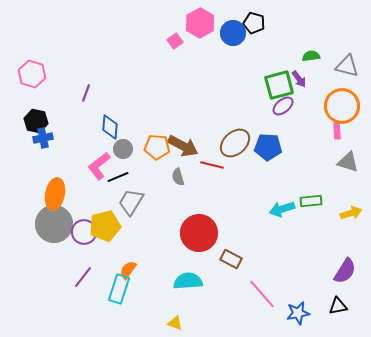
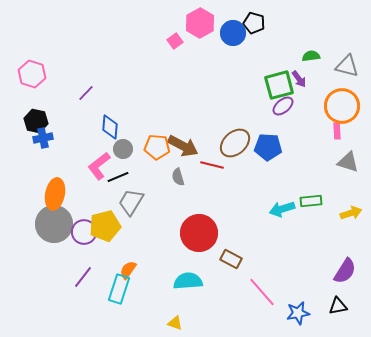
purple line at (86, 93): rotated 24 degrees clockwise
pink line at (262, 294): moved 2 px up
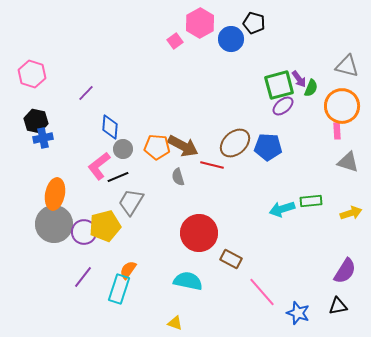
blue circle at (233, 33): moved 2 px left, 6 px down
green semicircle at (311, 56): moved 32 px down; rotated 120 degrees clockwise
cyan semicircle at (188, 281): rotated 16 degrees clockwise
blue star at (298, 313): rotated 30 degrees clockwise
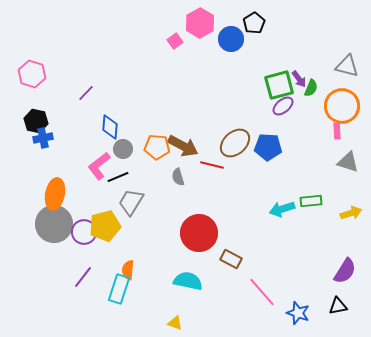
black pentagon at (254, 23): rotated 25 degrees clockwise
orange semicircle at (128, 270): rotated 30 degrees counterclockwise
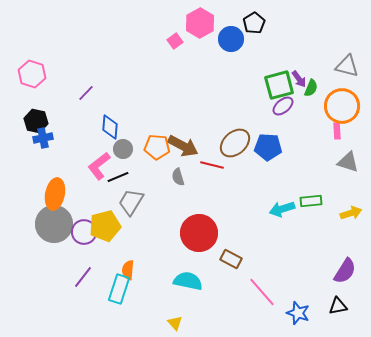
yellow triangle at (175, 323): rotated 28 degrees clockwise
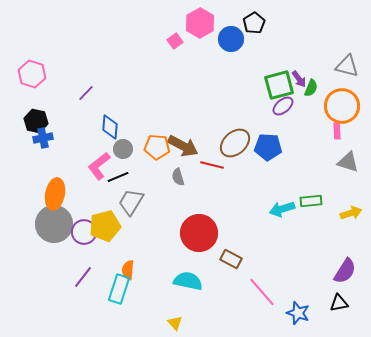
black triangle at (338, 306): moved 1 px right, 3 px up
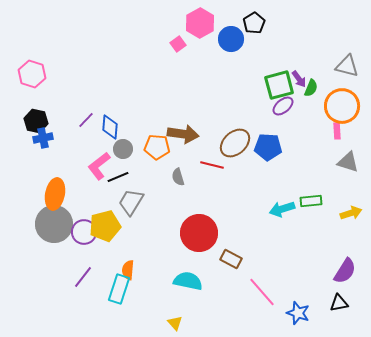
pink square at (175, 41): moved 3 px right, 3 px down
purple line at (86, 93): moved 27 px down
brown arrow at (183, 146): moved 12 px up; rotated 20 degrees counterclockwise
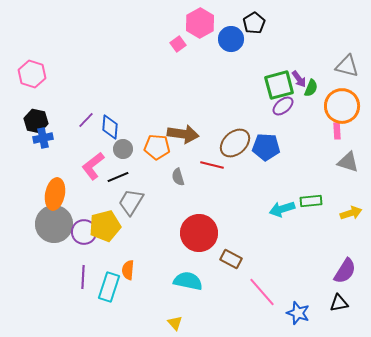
blue pentagon at (268, 147): moved 2 px left
pink L-shape at (99, 166): moved 6 px left
purple line at (83, 277): rotated 35 degrees counterclockwise
cyan rectangle at (119, 289): moved 10 px left, 2 px up
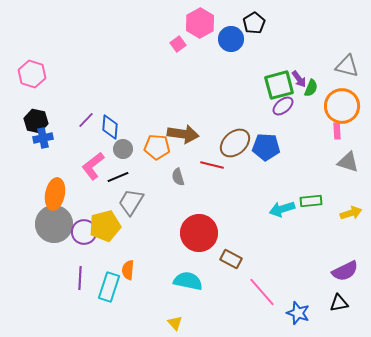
purple semicircle at (345, 271): rotated 32 degrees clockwise
purple line at (83, 277): moved 3 px left, 1 px down
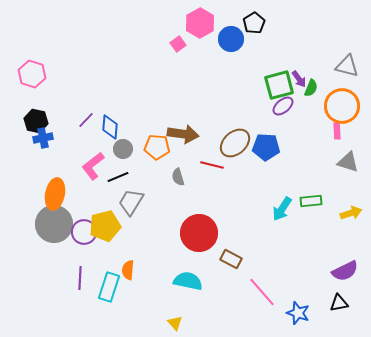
cyan arrow at (282, 209): rotated 40 degrees counterclockwise
